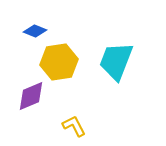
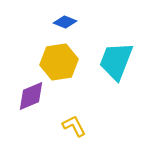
blue diamond: moved 30 px right, 9 px up
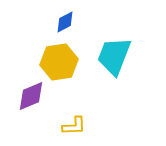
blue diamond: rotated 50 degrees counterclockwise
cyan trapezoid: moved 2 px left, 5 px up
yellow L-shape: rotated 115 degrees clockwise
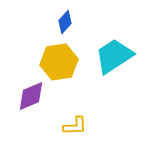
blue diamond: rotated 20 degrees counterclockwise
cyan trapezoid: rotated 36 degrees clockwise
yellow L-shape: moved 1 px right
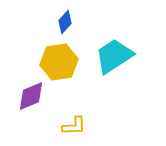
yellow L-shape: moved 1 px left
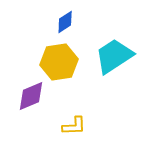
blue diamond: rotated 15 degrees clockwise
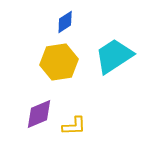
purple diamond: moved 8 px right, 18 px down
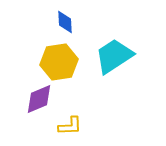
blue diamond: rotated 60 degrees counterclockwise
purple diamond: moved 15 px up
yellow L-shape: moved 4 px left
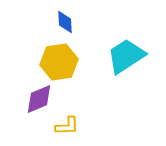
cyan trapezoid: moved 12 px right
yellow L-shape: moved 3 px left
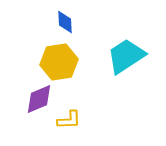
yellow L-shape: moved 2 px right, 6 px up
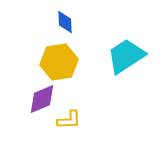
purple diamond: moved 3 px right
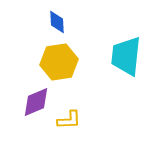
blue diamond: moved 8 px left
cyan trapezoid: rotated 51 degrees counterclockwise
purple diamond: moved 6 px left, 3 px down
